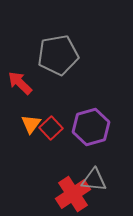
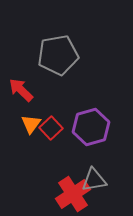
red arrow: moved 1 px right, 7 px down
gray triangle: rotated 16 degrees counterclockwise
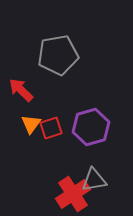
red square: rotated 25 degrees clockwise
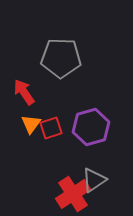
gray pentagon: moved 3 px right, 3 px down; rotated 12 degrees clockwise
red arrow: moved 3 px right, 2 px down; rotated 12 degrees clockwise
gray triangle: rotated 24 degrees counterclockwise
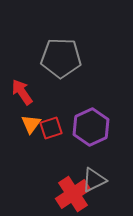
red arrow: moved 2 px left
purple hexagon: rotated 9 degrees counterclockwise
gray triangle: rotated 8 degrees clockwise
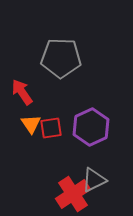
orange triangle: rotated 10 degrees counterclockwise
red square: rotated 10 degrees clockwise
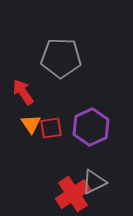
red arrow: moved 1 px right
gray triangle: moved 2 px down
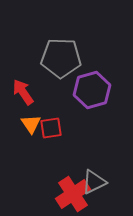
purple hexagon: moved 1 px right, 37 px up; rotated 9 degrees clockwise
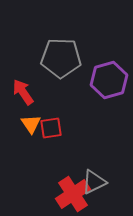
purple hexagon: moved 17 px right, 10 px up
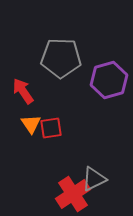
red arrow: moved 1 px up
gray triangle: moved 3 px up
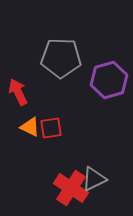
red arrow: moved 5 px left, 1 px down; rotated 8 degrees clockwise
orange triangle: moved 1 px left, 3 px down; rotated 30 degrees counterclockwise
red cross: moved 2 px left, 6 px up; rotated 24 degrees counterclockwise
